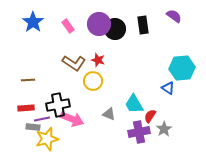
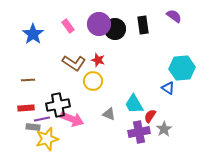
blue star: moved 12 px down
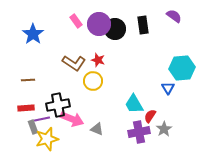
pink rectangle: moved 8 px right, 5 px up
blue triangle: rotated 24 degrees clockwise
gray triangle: moved 12 px left, 15 px down
gray rectangle: rotated 64 degrees clockwise
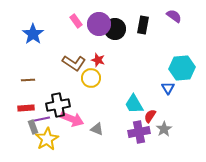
black rectangle: rotated 18 degrees clockwise
yellow circle: moved 2 px left, 3 px up
yellow star: rotated 15 degrees counterclockwise
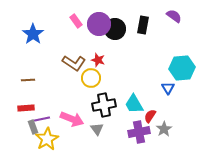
black cross: moved 46 px right
gray triangle: rotated 32 degrees clockwise
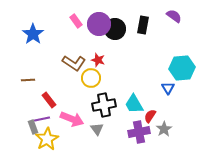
red rectangle: moved 23 px right, 8 px up; rotated 56 degrees clockwise
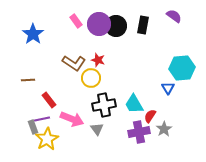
black circle: moved 1 px right, 3 px up
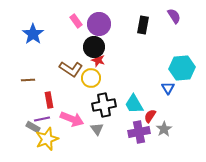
purple semicircle: rotated 21 degrees clockwise
black circle: moved 22 px left, 21 px down
brown L-shape: moved 3 px left, 6 px down
red rectangle: rotated 28 degrees clockwise
gray rectangle: rotated 40 degrees counterclockwise
yellow star: rotated 10 degrees clockwise
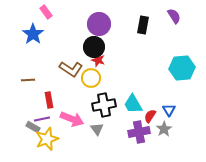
pink rectangle: moved 30 px left, 9 px up
blue triangle: moved 1 px right, 22 px down
cyan trapezoid: moved 1 px left
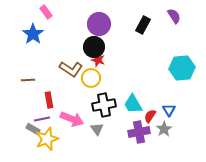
black rectangle: rotated 18 degrees clockwise
gray rectangle: moved 2 px down
